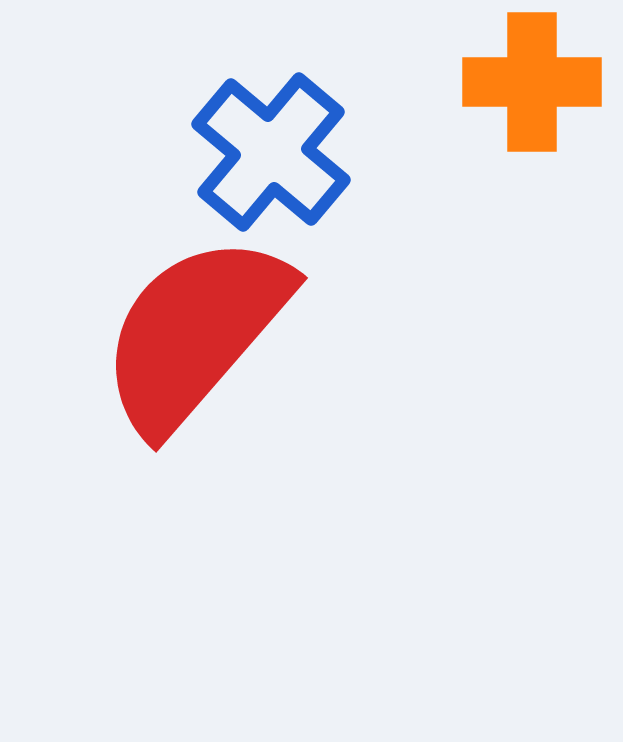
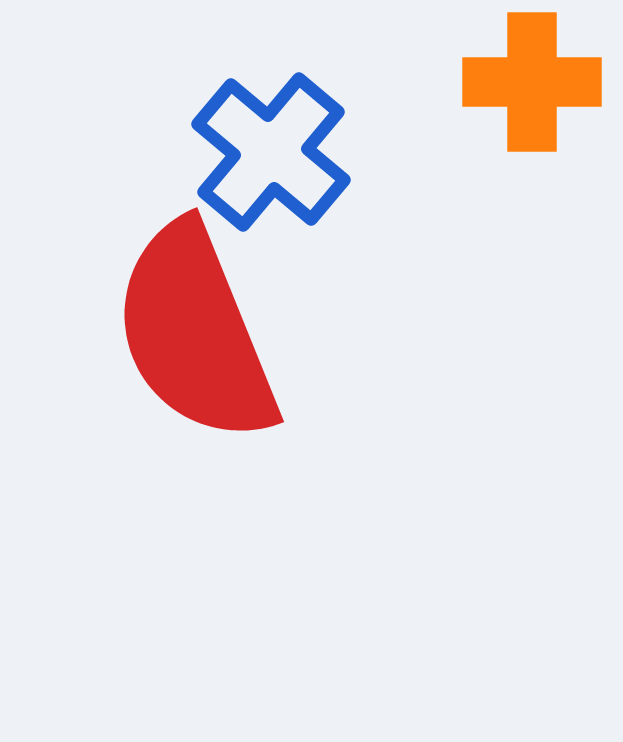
red semicircle: rotated 63 degrees counterclockwise
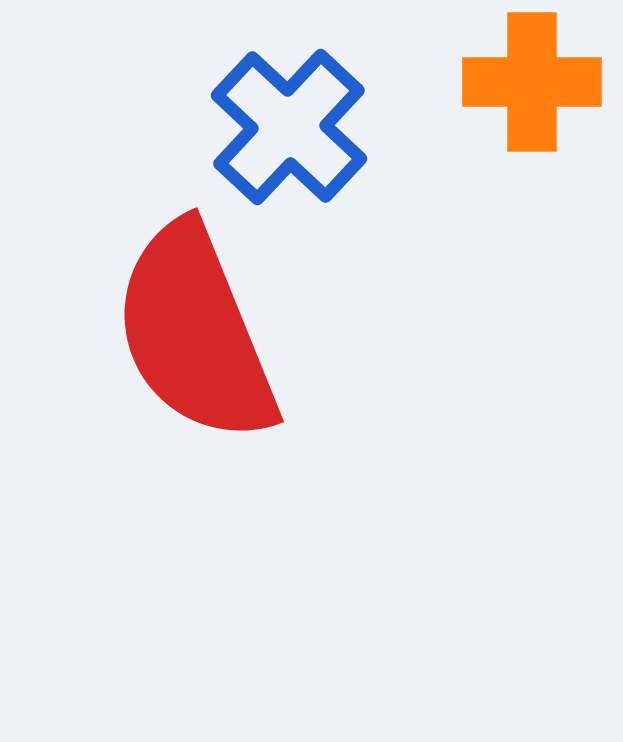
blue cross: moved 18 px right, 25 px up; rotated 3 degrees clockwise
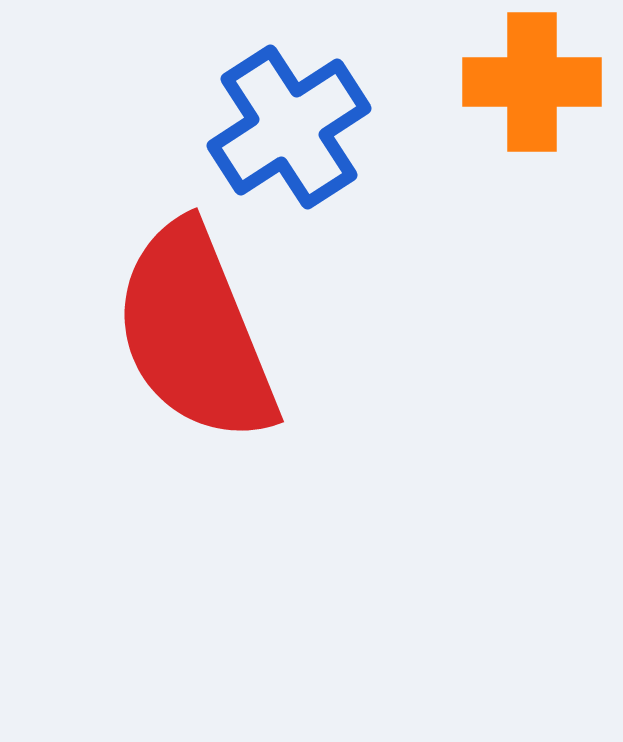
blue cross: rotated 14 degrees clockwise
